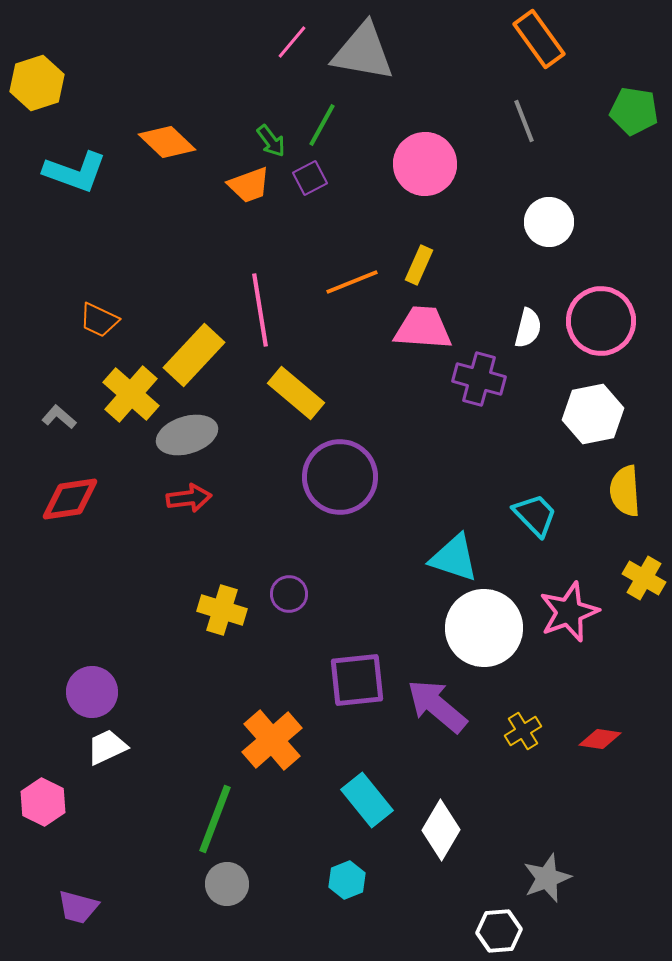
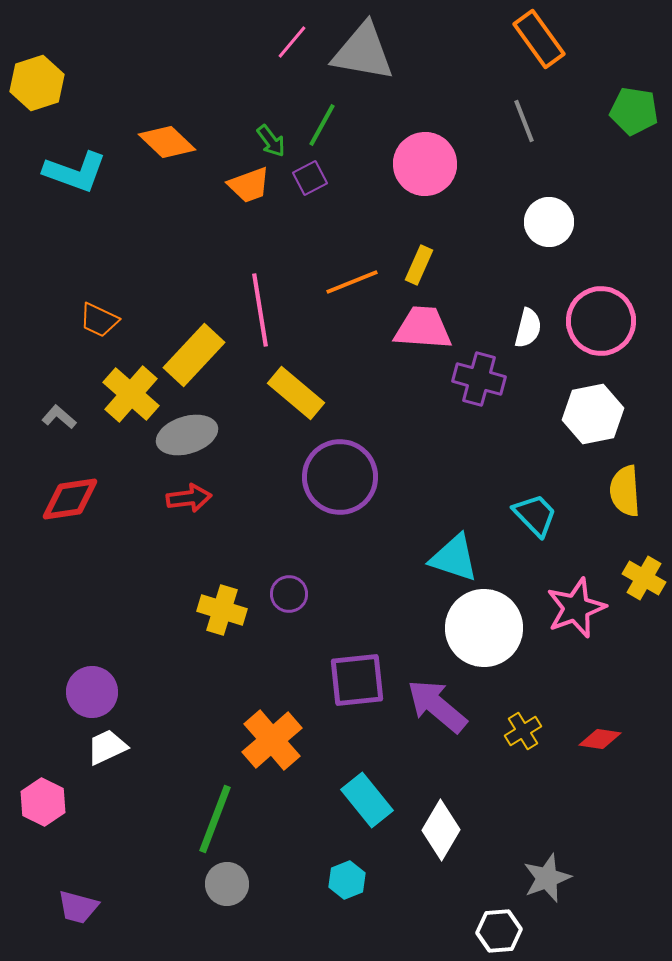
pink star at (569, 612): moved 7 px right, 4 px up
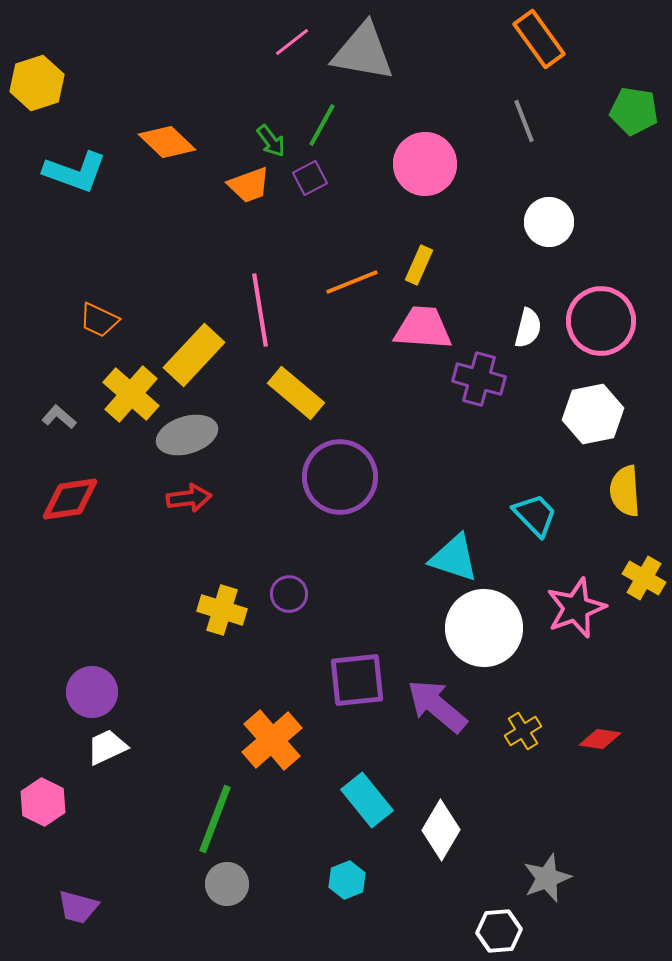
pink line at (292, 42): rotated 12 degrees clockwise
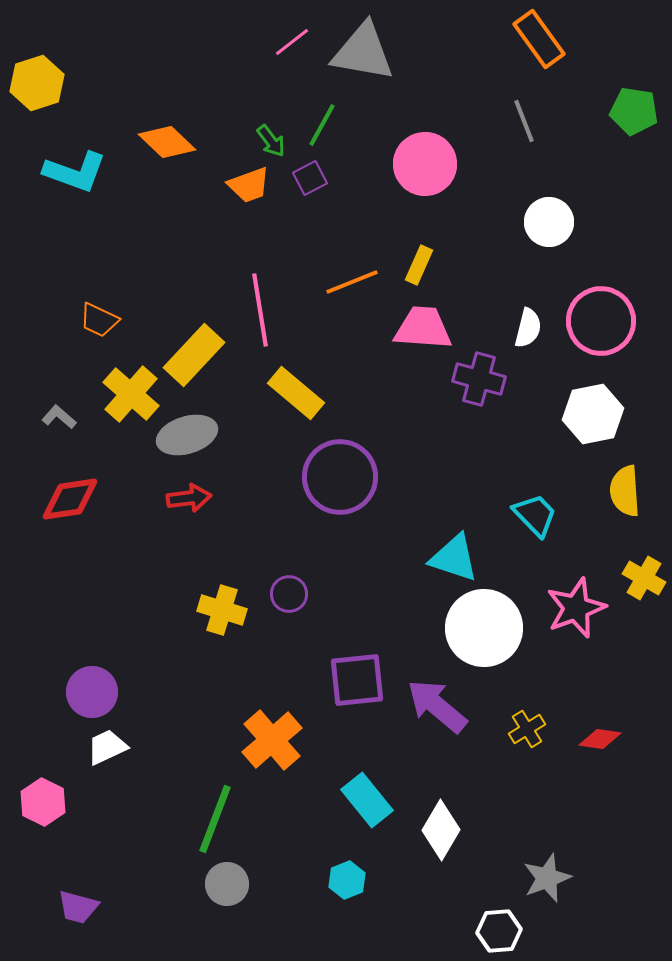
yellow cross at (523, 731): moved 4 px right, 2 px up
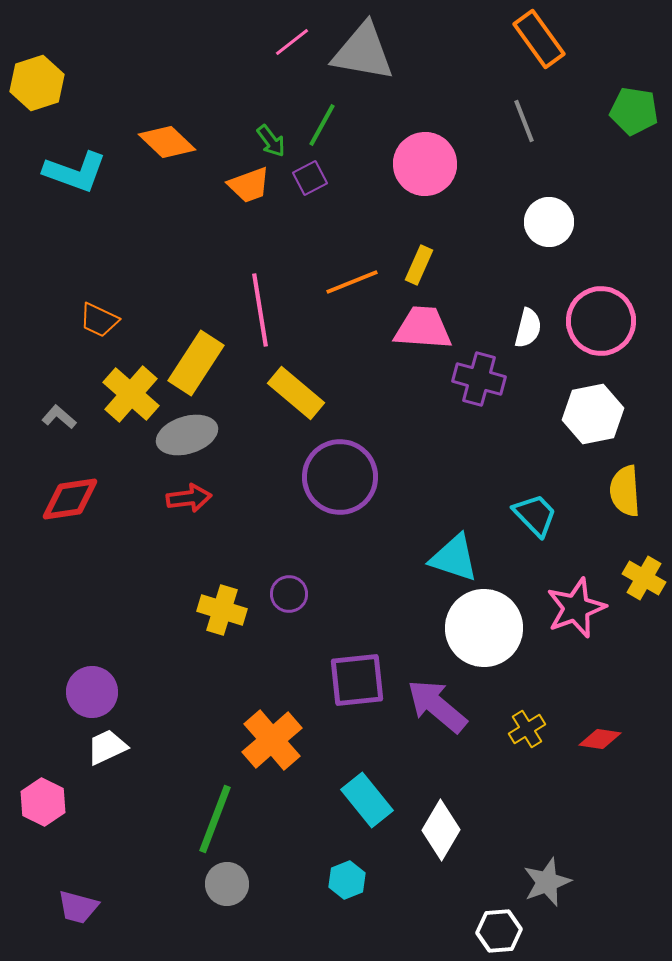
yellow rectangle at (194, 355): moved 2 px right, 8 px down; rotated 10 degrees counterclockwise
gray star at (547, 878): moved 4 px down
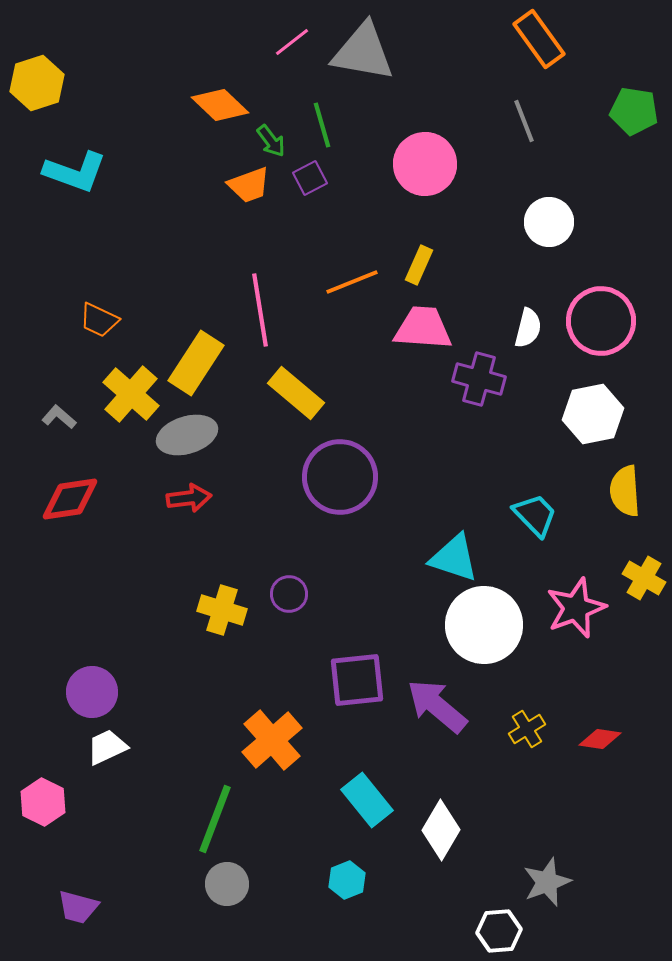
green line at (322, 125): rotated 45 degrees counterclockwise
orange diamond at (167, 142): moved 53 px right, 37 px up
white circle at (484, 628): moved 3 px up
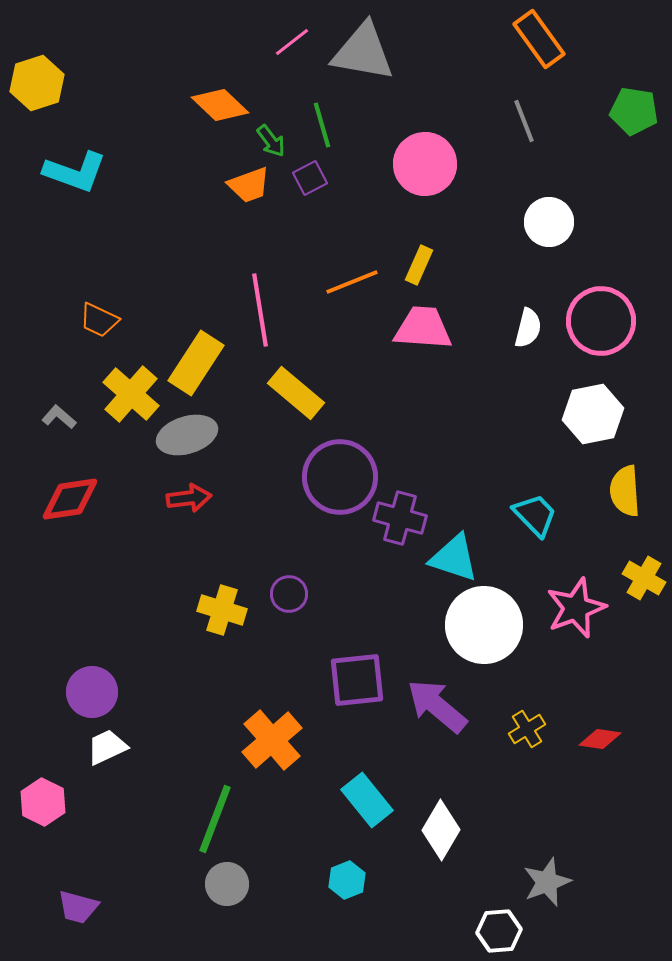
purple cross at (479, 379): moved 79 px left, 139 px down
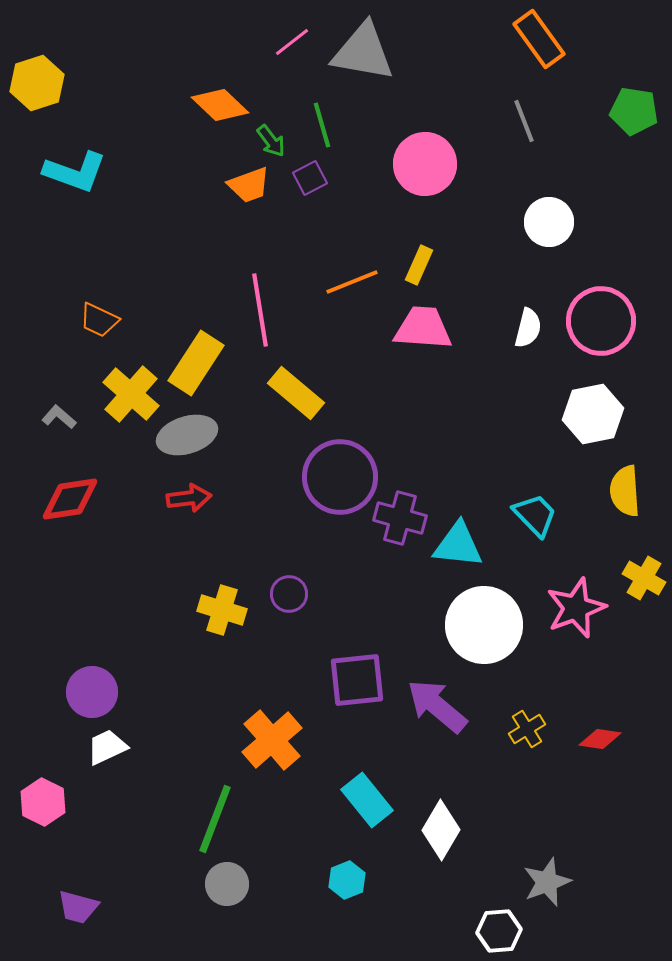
cyan triangle at (454, 558): moved 4 px right, 13 px up; rotated 12 degrees counterclockwise
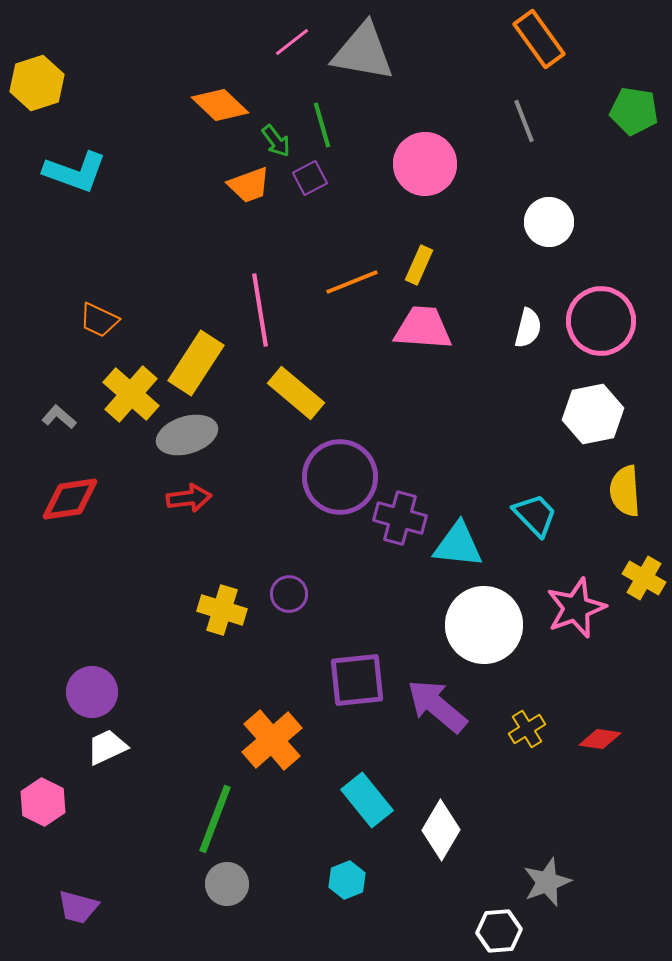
green arrow at (271, 141): moved 5 px right
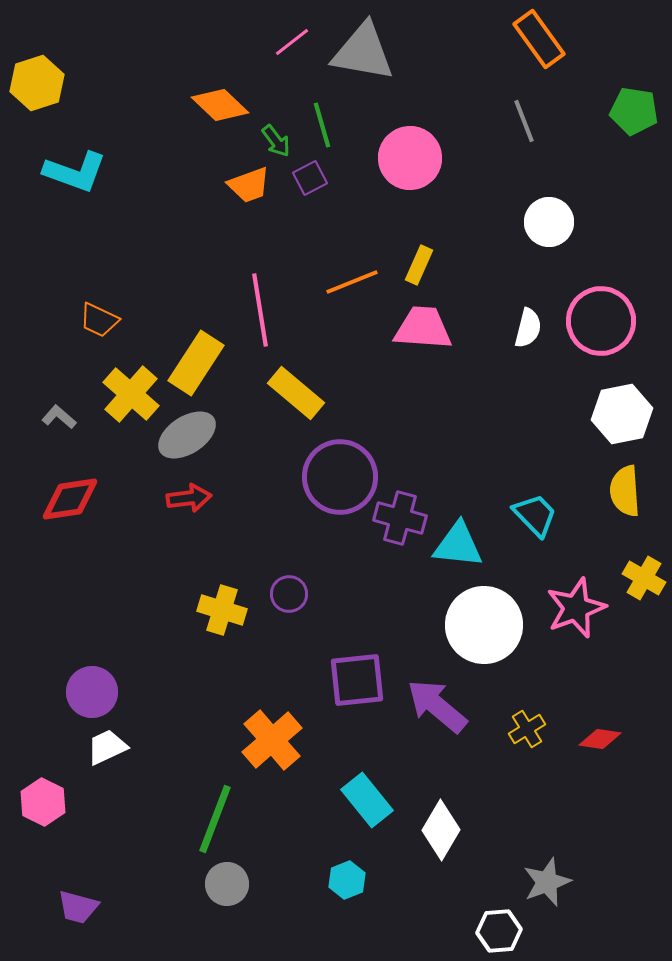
pink circle at (425, 164): moved 15 px left, 6 px up
white hexagon at (593, 414): moved 29 px right
gray ellipse at (187, 435): rotated 16 degrees counterclockwise
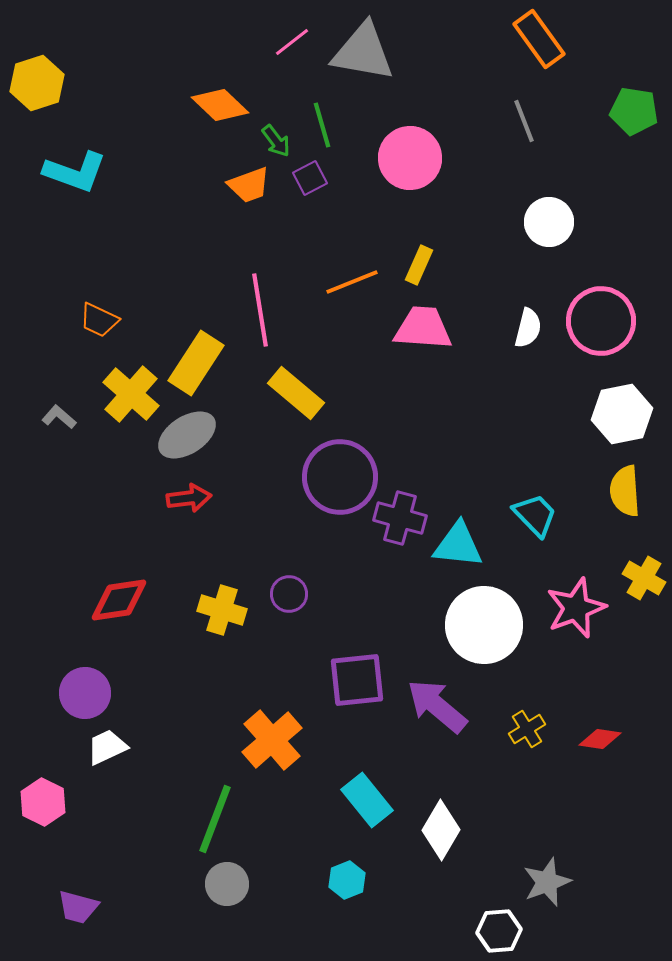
red diamond at (70, 499): moved 49 px right, 101 px down
purple circle at (92, 692): moved 7 px left, 1 px down
